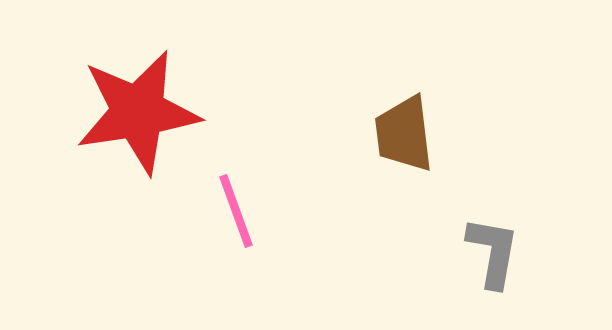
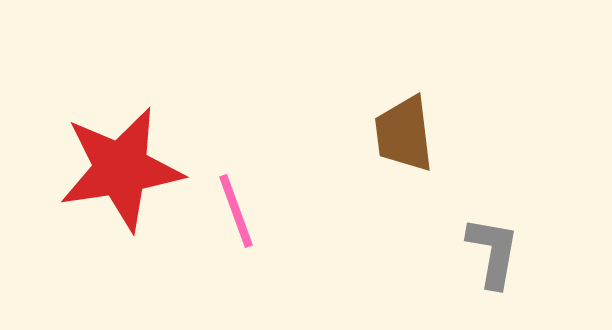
red star: moved 17 px left, 57 px down
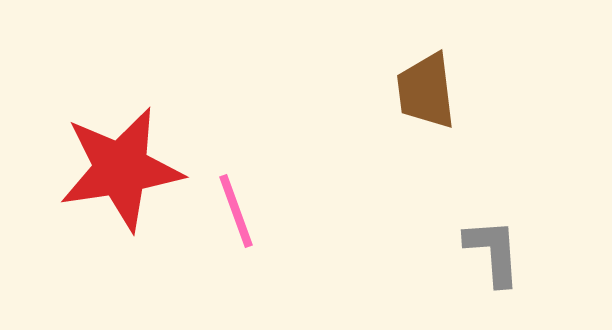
brown trapezoid: moved 22 px right, 43 px up
gray L-shape: rotated 14 degrees counterclockwise
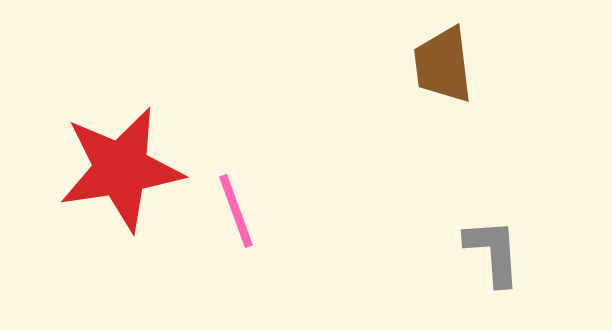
brown trapezoid: moved 17 px right, 26 px up
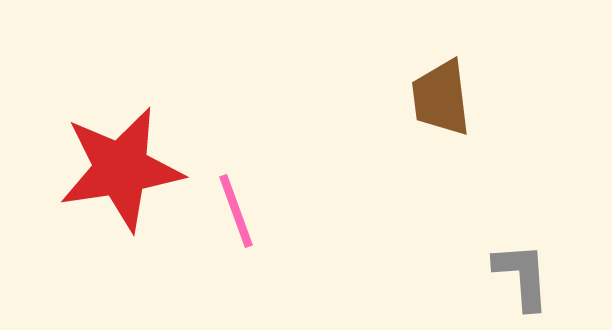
brown trapezoid: moved 2 px left, 33 px down
gray L-shape: moved 29 px right, 24 px down
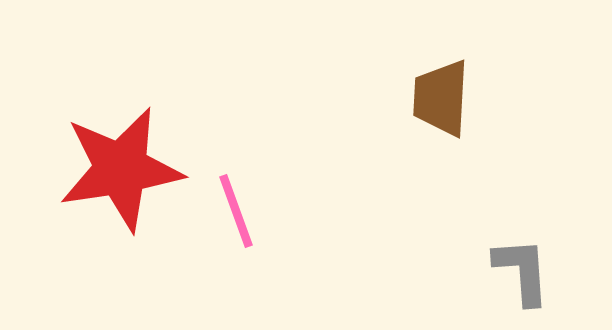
brown trapezoid: rotated 10 degrees clockwise
gray L-shape: moved 5 px up
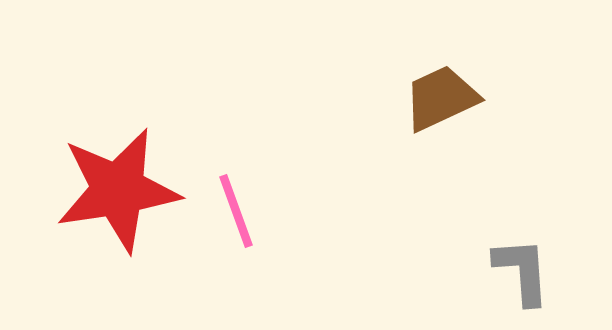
brown trapezoid: rotated 62 degrees clockwise
red star: moved 3 px left, 21 px down
